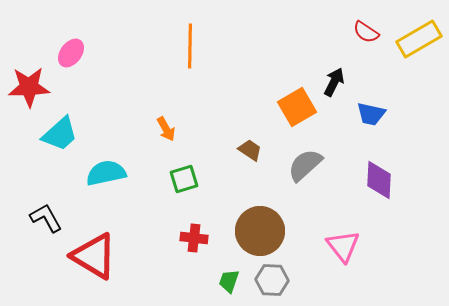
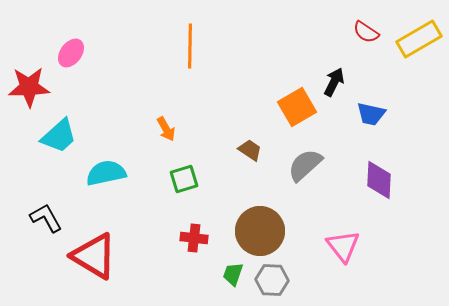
cyan trapezoid: moved 1 px left, 2 px down
green trapezoid: moved 4 px right, 7 px up
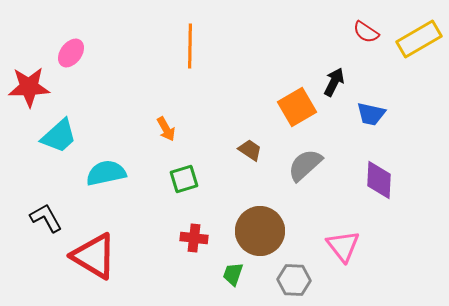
gray hexagon: moved 22 px right
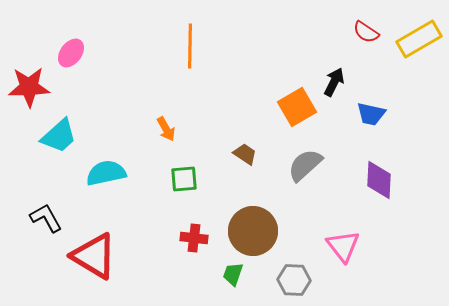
brown trapezoid: moved 5 px left, 4 px down
green square: rotated 12 degrees clockwise
brown circle: moved 7 px left
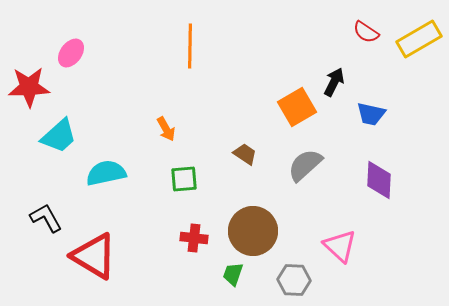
pink triangle: moved 3 px left; rotated 9 degrees counterclockwise
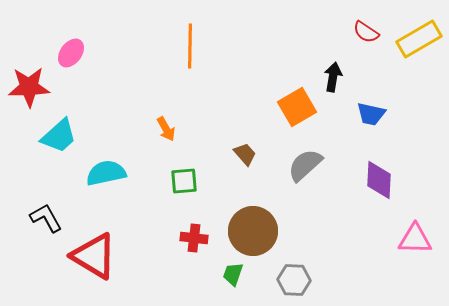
black arrow: moved 1 px left, 5 px up; rotated 16 degrees counterclockwise
brown trapezoid: rotated 15 degrees clockwise
green square: moved 2 px down
pink triangle: moved 75 px right, 7 px up; rotated 42 degrees counterclockwise
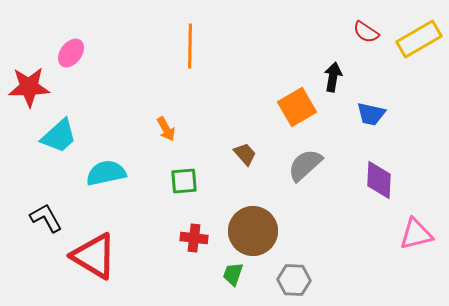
pink triangle: moved 1 px right, 5 px up; rotated 15 degrees counterclockwise
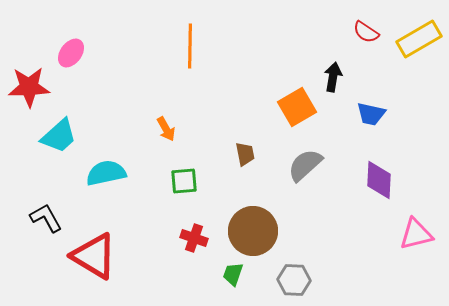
brown trapezoid: rotated 30 degrees clockwise
red cross: rotated 12 degrees clockwise
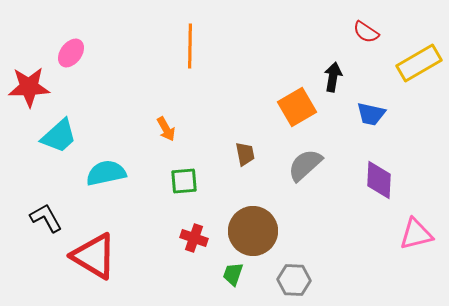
yellow rectangle: moved 24 px down
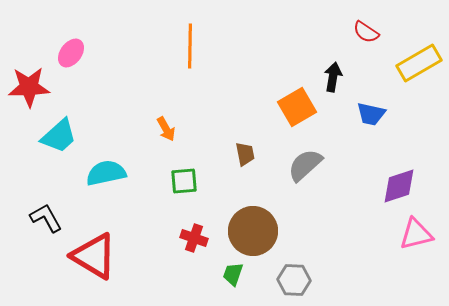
purple diamond: moved 20 px right, 6 px down; rotated 69 degrees clockwise
